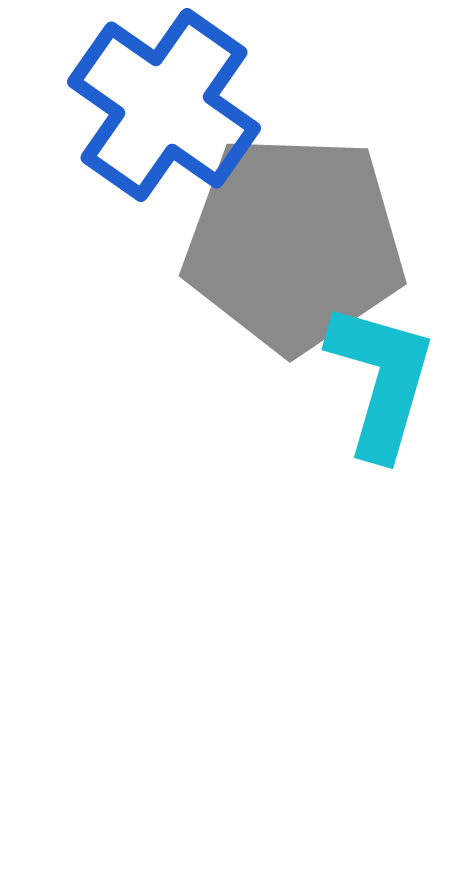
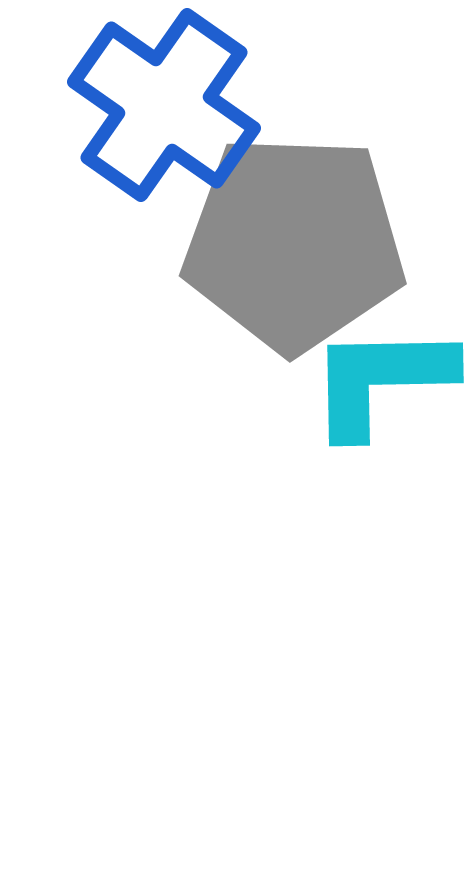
cyan L-shape: rotated 107 degrees counterclockwise
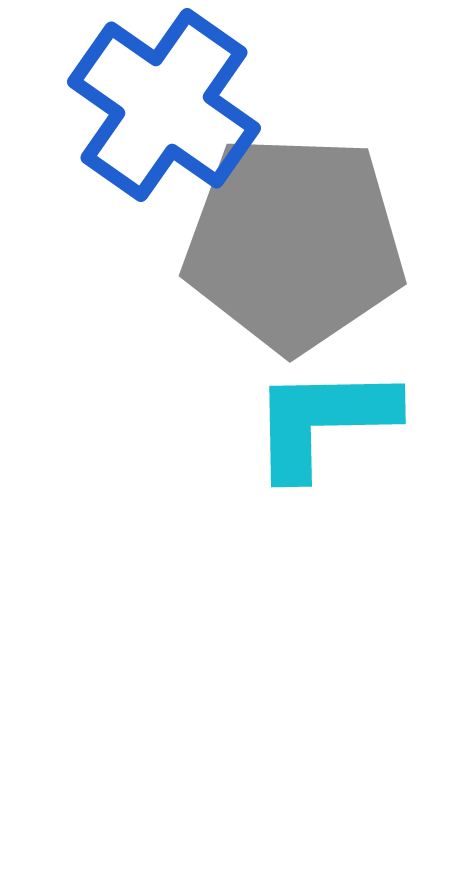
cyan L-shape: moved 58 px left, 41 px down
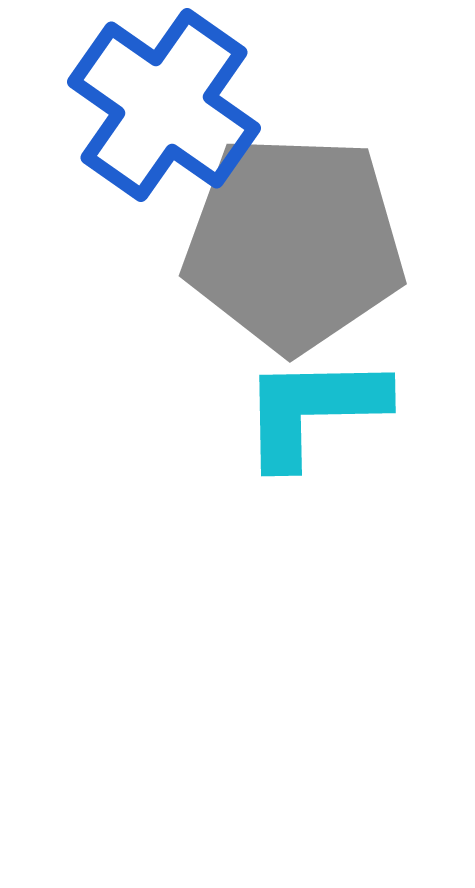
cyan L-shape: moved 10 px left, 11 px up
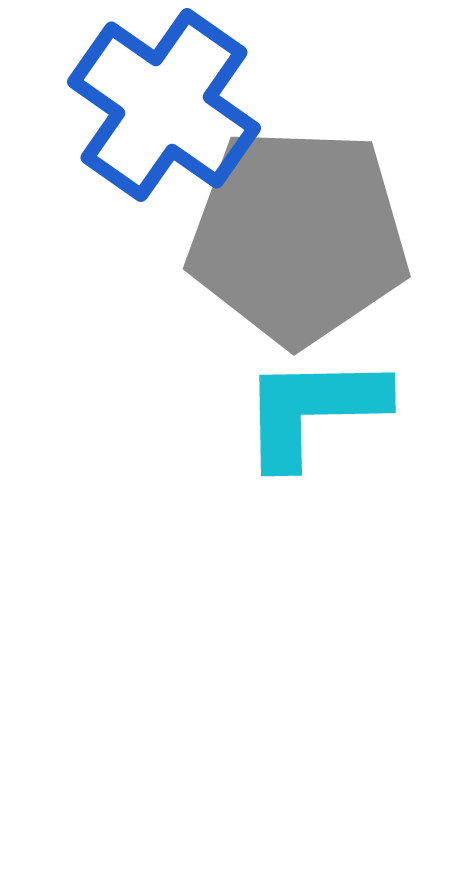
gray pentagon: moved 4 px right, 7 px up
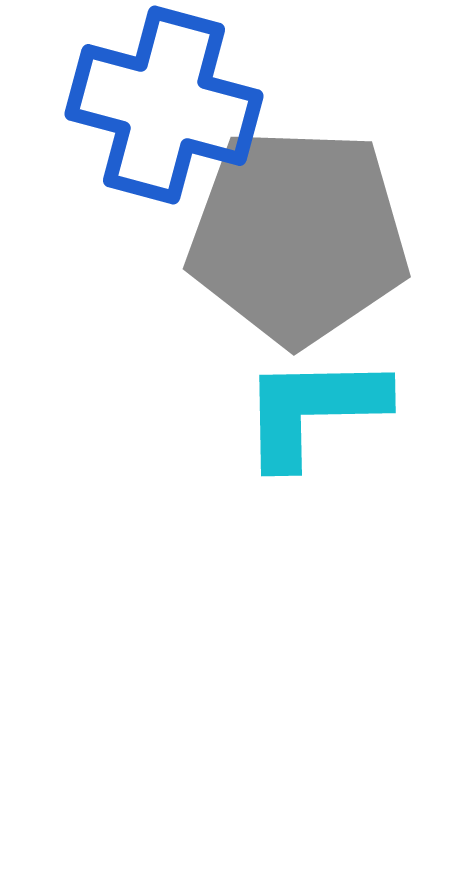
blue cross: rotated 20 degrees counterclockwise
